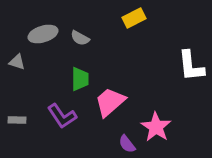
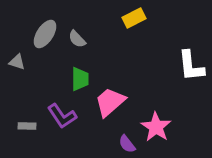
gray ellipse: moved 2 px right; rotated 40 degrees counterclockwise
gray semicircle: moved 3 px left, 1 px down; rotated 18 degrees clockwise
gray rectangle: moved 10 px right, 6 px down
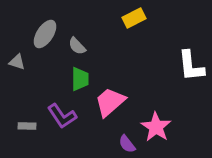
gray semicircle: moved 7 px down
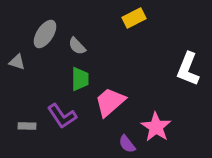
white L-shape: moved 3 px left, 3 px down; rotated 28 degrees clockwise
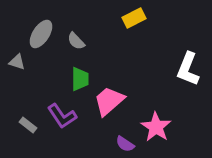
gray ellipse: moved 4 px left
gray semicircle: moved 1 px left, 5 px up
pink trapezoid: moved 1 px left, 1 px up
gray rectangle: moved 1 px right, 1 px up; rotated 36 degrees clockwise
purple semicircle: moved 2 px left; rotated 18 degrees counterclockwise
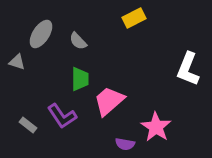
gray semicircle: moved 2 px right
purple semicircle: rotated 24 degrees counterclockwise
